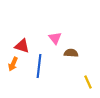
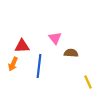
red triangle: rotated 21 degrees counterclockwise
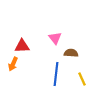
blue line: moved 17 px right, 8 px down
yellow line: moved 6 px left, 3 px up
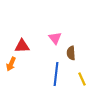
brown semicircle: rotated 96 degrees counterclockwise
orange arrow: moved 2 px left
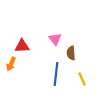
pink triangle: moved 1 px down
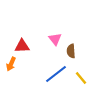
brown semicircle: moved 2 px up
blue line: rotated 45 degrees clockwise
yellow line: moved 1 px left, 1 px up; rotated 16 degrees counterclockwise
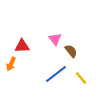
brown semicircle: rotated 144 degrees clockwise
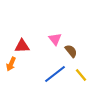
blue line: moved 1 px left
yellow line: moved 3 px up
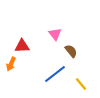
pink triangle: moved 5 px up
yellow line: moved 9 px down
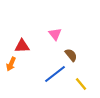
brown semicircle: moved 4 px down
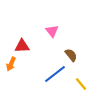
pink triangle: moved 3 px left, 3 px up
